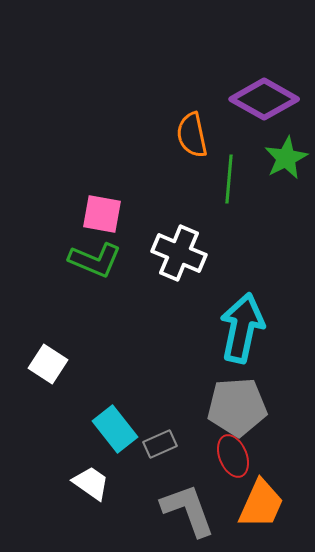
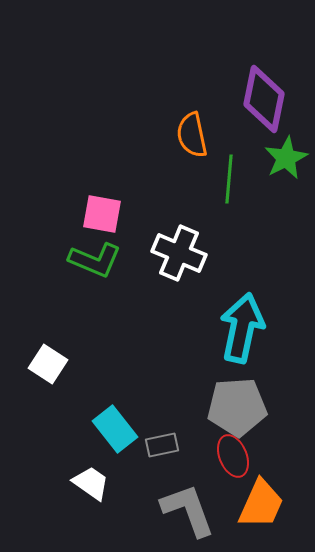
purple diamond: rotated 72 degrees clockwise
gray rectangle: moved 2 px right, 1 px down; rotated 12 degrees clockwise
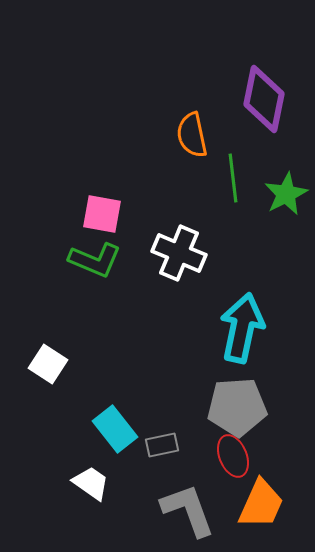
green star: moved 36 px down
green line: moved 4 px right, 1 px up; rotated 12 degrees counterclockwise
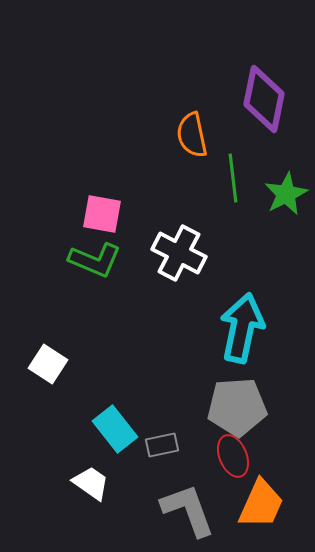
white cross: rotated 4 degrees clockwise
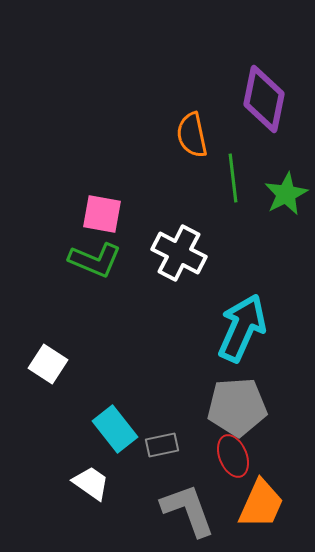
cyan arrow: rotated 12 degrees clockwise
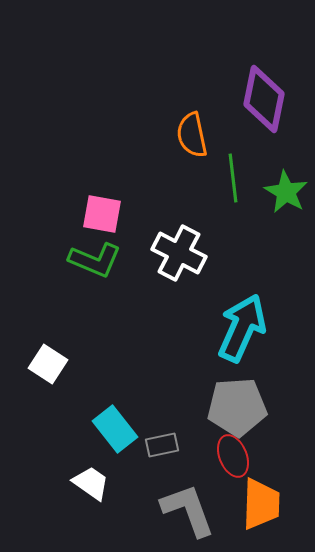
green star: moved 2 px up; rotated 15 degrees counterclockwise
orange trapezoid: rotated 22 degrees counterclockwise
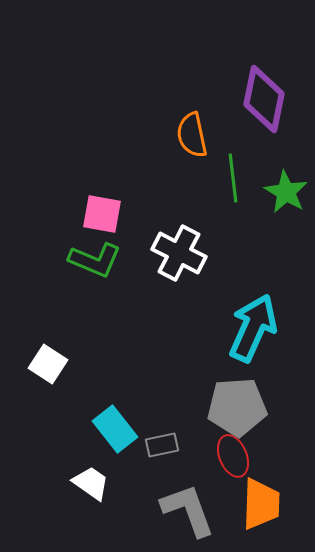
cyan arrow: moved 11 px right
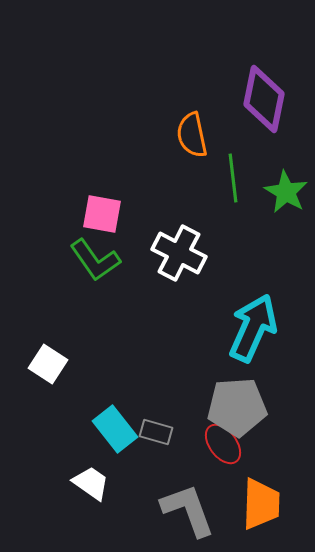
green L-shape: rotated 32 degrees clockwise
gray rectangle: moved 6 px left, 13 px up; rotated 28 degrees clockwise
red ellipse: moved 10 px left, 12 px up; rotated 15 degrees counterclockwise
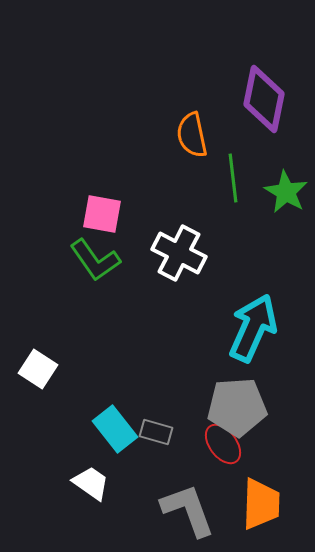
white square: moved 10 px left, 5 px down
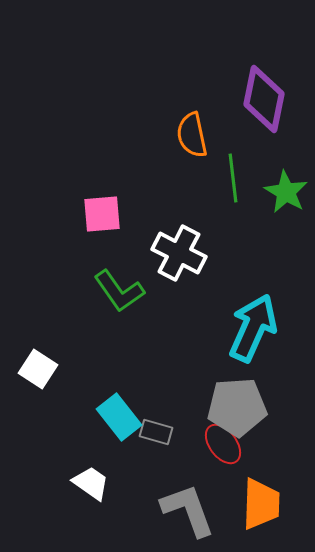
pink square: rotated 15 degrees counterclockwise
green L-shape: moved 24 px right, 31 px down
cyan rectangle: moved 4 px right, 12 px up
